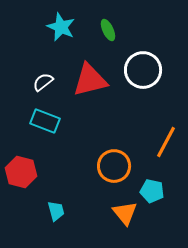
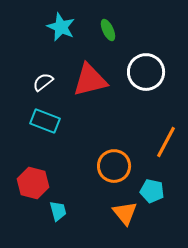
white circle: moved 3 px right, 2 px down
red hexagon: moved 12 px right, 11 px down
cyan trapezoid: moved 2 px right
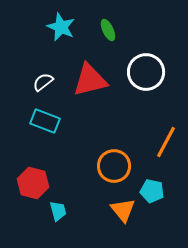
orange triangle: moved 2 px left, 3 px up
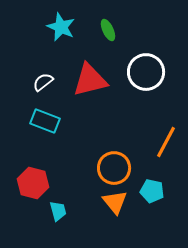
orange circle: moved 2 px down
orange triangle: moved 8 px left, 8 px up
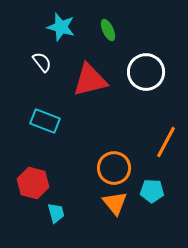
cyan star: rotated 8 degrees counterclockwise
white semicircle: moved 1 px left, 20 px up; rotated 90 degrees clockwise
cyan pentagon: rotated 10 degrees counterclockwise
orange triangle: moved 1 px down
cyan trapezoid: moved 2 px left, 2 px down
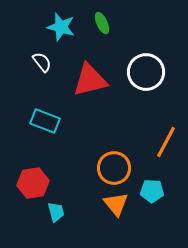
green ellipse: moved 6 px left, 7 px up
red hexagon: rotated 24 degrees counterclockwise
orange triangle: moved 1 px right, 1 px down
cyan trapezoid: moved 1 px up
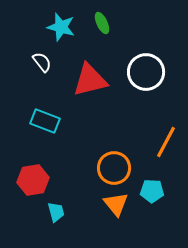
red hexagon: moved 3 px up
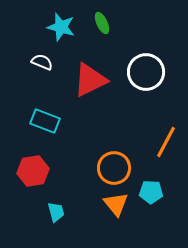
white semicircle: rotated 30 degrees counterclockwise
red triangle: rotated 12 degrees counterclockwise
red hexagon: moved 9 px up
cyan pentagon: moved 1 px left, 1 px down
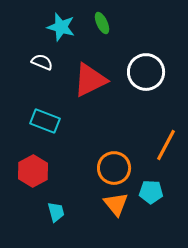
orange line: moved 3 px down
red hexagon: rotated 20 degrees counterclockwise
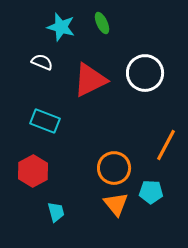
white circle: moved 1 px left, 1 px down
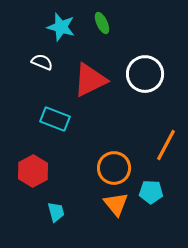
white circle: moved 1 px down
cyan rectangle: moved 10 px right, 2 px up
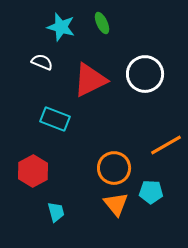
orange line: rotated 32 degrees clockwise
